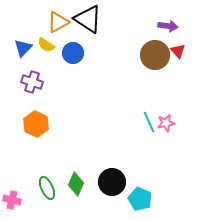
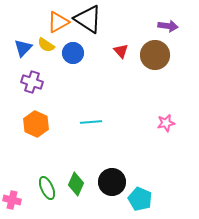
red triangle: moved 57 px left
cyan line: moved 58 px left; rotated 70 degrees counterclockwise
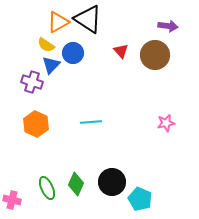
blue triangle: moved 28 px right, 17 px down
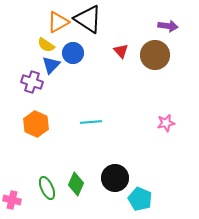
black circle: moved 3 px right, 4 px up
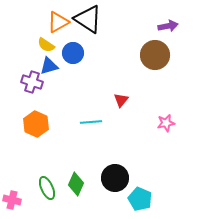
purple arrow: rotated 18 degrees counterclockwise
red triangle: moved 49 px down; rotated 21 degrees clockwise
blue triangle: moved 2 px left, 1 px down; rotated 30 degrees clockwise
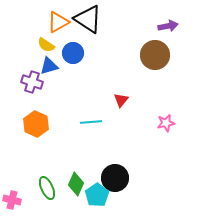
cyan pentagon: moved 43 px left, 4 px up; rotated 15 degrees clockwise
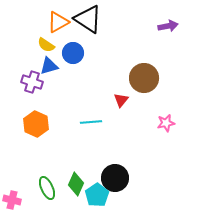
brown circle: moved 11 px left, 23 px down
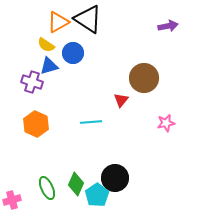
pink cross: rotated 30 degrees counterclockwise
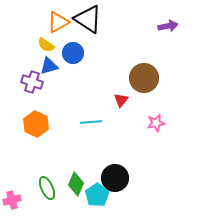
pink star: moved 10 px left
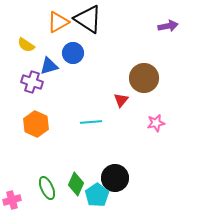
yellow semicircle: moved 20 px left
